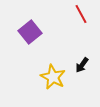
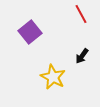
black arrow: moved 9 px up
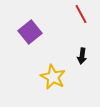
black arrow: rotated 28 degrees counterclockwise
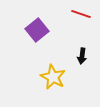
red line: rotated 42 degrees counterclockwise
purple square: moved 7 px right, 2 px up
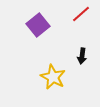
red line: rotated 60 degrees counterclockwise
purple square: moved 1 px right, 5 px up
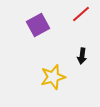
purple square: rotated 10 degrees clockwise
yellow star: rotated 30 degrees clockwise
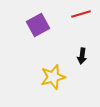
red line: rotated 24 degrees clockwise
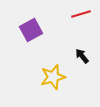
purple square: moved 7 px left, 5 px down
black arrow: rotated 133 degrees clockwise
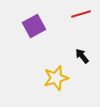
purple square: moved 3 px right, 4 px up
yellow star: moved 3 px right, 1 px down
